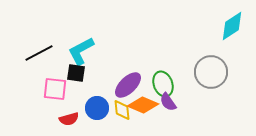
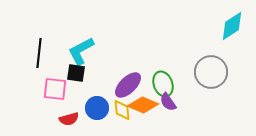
black line: rotated 56 degrees counterclockwise
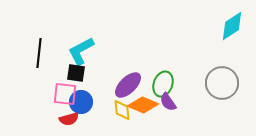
gray circle: moved 11 px right, 11 px down
green ellipse: rotated 40 degrees clockwise
pink square: moved 10 px right, 5 px down
blue circle: moved 16 px left, 6 px up
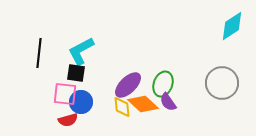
orange diamond: moved 1 px up; rotated 20 degrees clockwise
yellow diamond: moved 3 px up
red semicircle: moved 1 px left, 1 px down
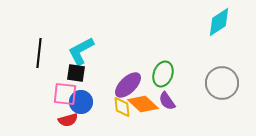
cyan diamond: moved 13 px left, 4 px up
green ellipse: moved 10 px up
purple semicircle: moved 1 px left, 1 px up
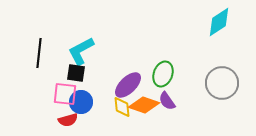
orange diamond: moved 1 px right, 1 px down; rotated 24 degrees counterclockwise
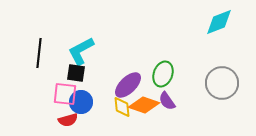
cyan diamond: rotated 12 degrees clockwise
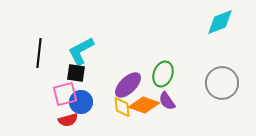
cyan diamond: moved 1 px right
pink square: rotated 20 degrees counterclockwise
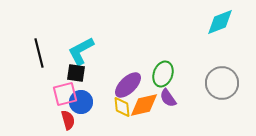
black line: rotated 20 degrees counterclockwise
purple semicircle: moved 1 px right, 3 px up
orange diamond: rotated 32 degrees counterclockwise
red semicircle: rotated 90 degrees counterclockwise
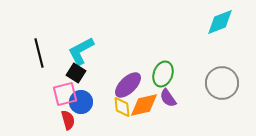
black square: rotated 24 degrees clockwise
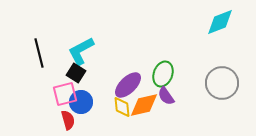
purple semicircle: moved 2 px left, 2 px up
